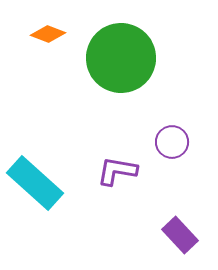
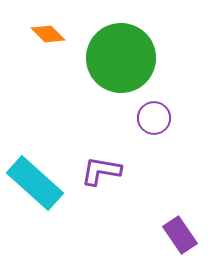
orange diamond: rotated 24 degrees clockwise
purple circle: moved 18 px left, 24 px up
purple L-shape: moved 16 px left
purple rectangle: rotated 9 degrees clockwise
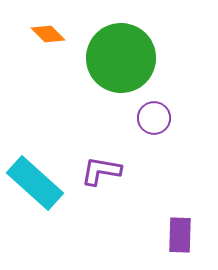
purple rectangle: rotated 36 degrees clockwise
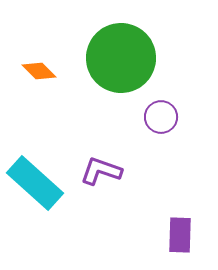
orange diamond: moved 9 px left, 37 px down
purple circle: moved 7 px right, 1 px up
purple L-shape: rotated 9 degrees clockwise
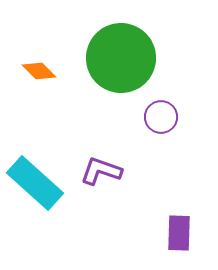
purple rectangle: moved 1 px left, 2 px up
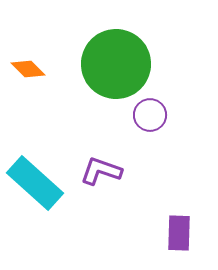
green circle: moved 5 px left, 6 px down
orange diamond: moved 11 px left, 2 px up
purple circle: moved 11 px left, 2 px up
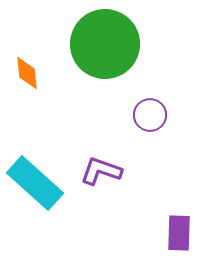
green circle: moved 11 px left, 20 px up
orange diamond: moved 1 px left, 4 px down; rotated 40 degrees clockwise
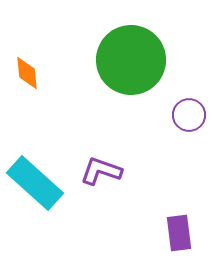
green circle: moved 26 px right, 16 px down
purple circle: moved 39 px right
purple rectangle: rotated 9 degrees counterclockwise
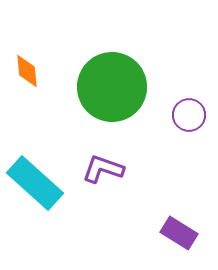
green circle: moved 19 px left, 27 px down
orange diamond: moved 2 px up
purple L-shape: moved 2 px right, 2 px up
purple rectangle: rotated 51 degrees counterclockwise
